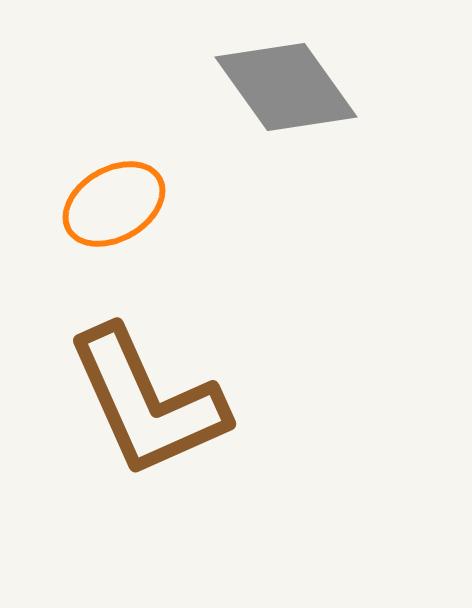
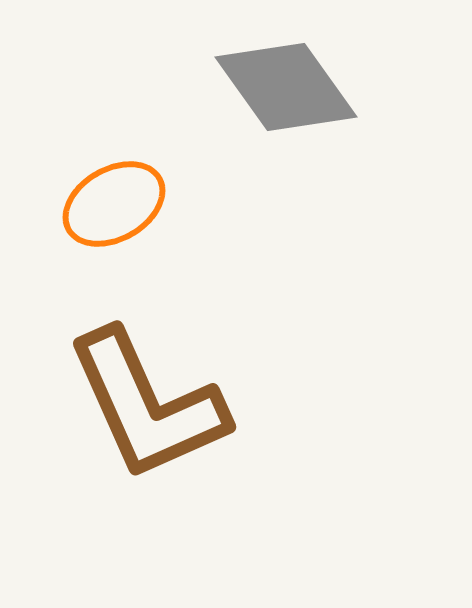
brown L-shape: moved 3 px down
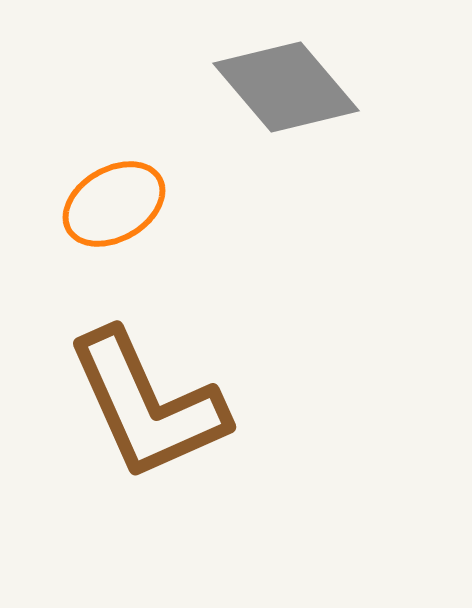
gray diamond: rotated 5 degrees counterclockwise
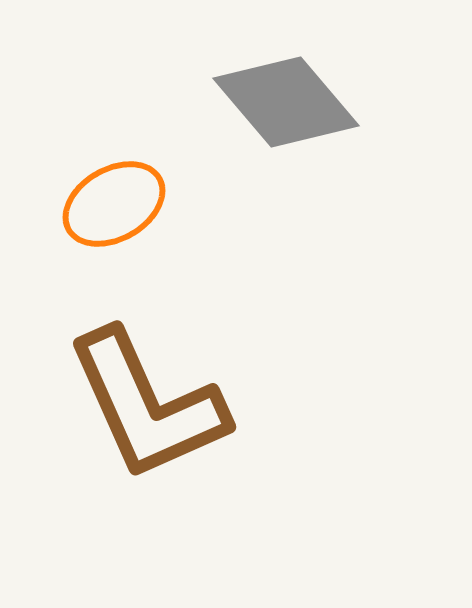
gray diamond: moved 15 px down
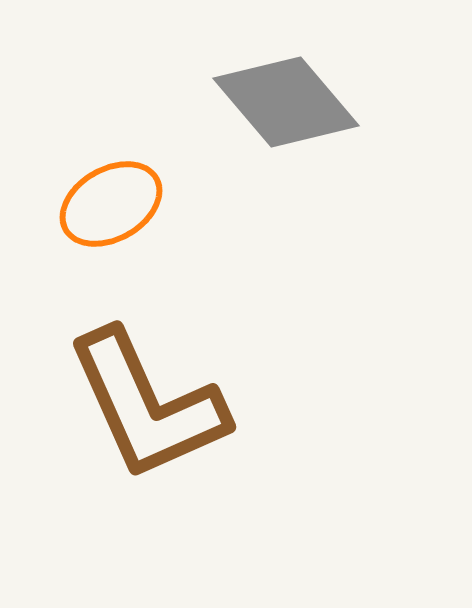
orange ellipse: moved 3 px left
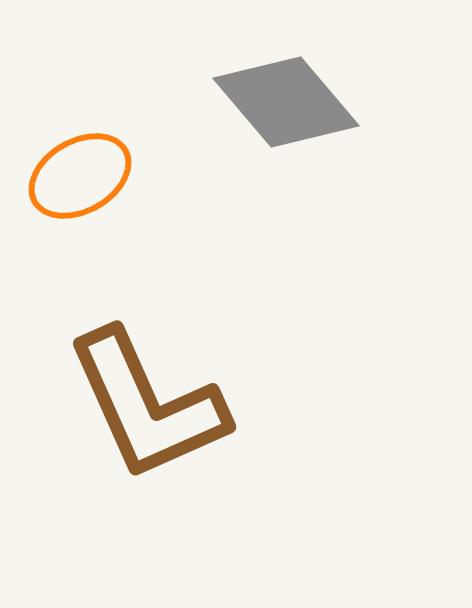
orange ellipse: moved 31 px left, 28 px up
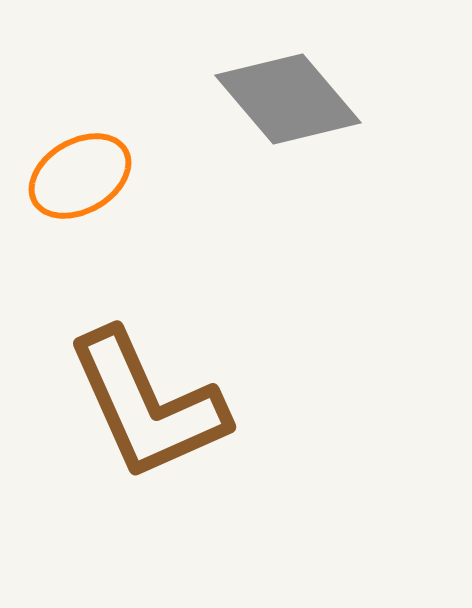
gray diamond: moved 2 px right, 3 px up
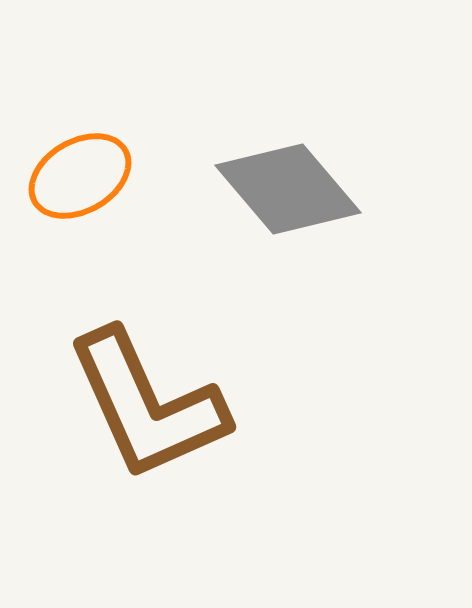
gray diamond: moved 90 px down
